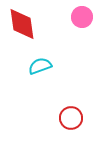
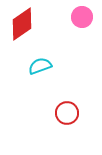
red diamond: rotated 64 degrees clockwise
red circle: moved 4 px left, 5 px up
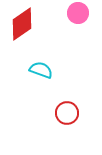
pink circle: moved 4 px left, 4 px up
cyan semicircle: moved 1 px right, 4 px down; rotated 40 degrees clockwise
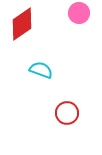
pink circle: moved 1 px right
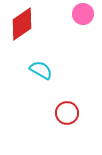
pink circle: moved 4 px right, 1 px down
cyan semicircle: rotated 10 degrees clockwise
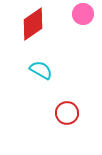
red diamond: moved 11 px right
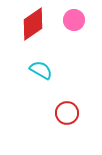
pink circle: moved 9 px left, 6 px down
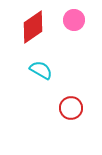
red diamond: moved 3 px down
red circle: moved 4 px right, 5 px up
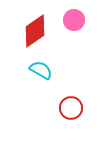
red diamond: moved 2 px right, 4 px down
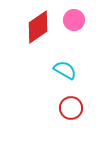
red diamond: moved 3 px right, 4 px up
cyan semicircle: moved 24 px right
